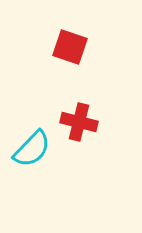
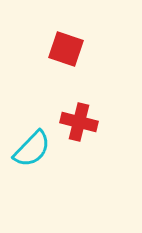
red square: moved 4 px left, 2 px down
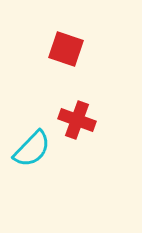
red cross: moved 2 px left, 2 px up; rotated 6 degrees clockwise
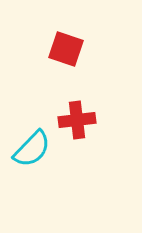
red cross: rotated 27 degrees counterclockwise
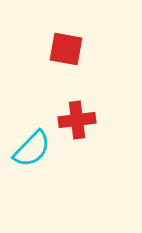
red square: rotated 9 degrees counterclockwise
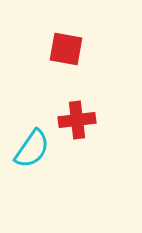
cyan semicircle: rotated 9 degrees counterclockwise
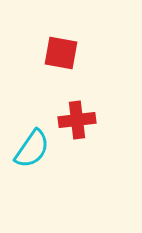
red square: moved 5 px left, 4 px down
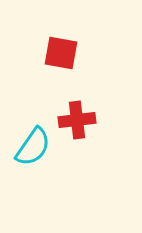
cyan semicircle: moved 1 px right, 2 px up
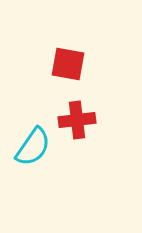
red square: moved 7 px right, 11 px down
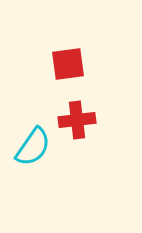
red square: rotated 18 degrees counterclockwise
